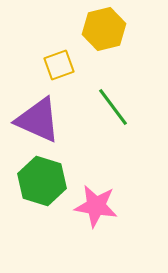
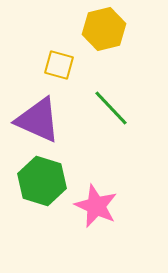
yellow square: rotated 36 degrees clockwise
green line: moved 2 px left, 1 px down; rotated 6 degrees counterclockwise
pink star: rotated 15 degrees clockwise
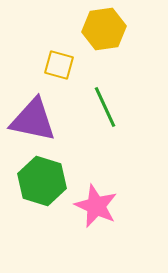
yellow hexagon: rotated 6 degrees clockwise
green line: moved 6 px left, 1 px up; rotated 18 degrees clockwise
purple triangle: moved 5 px left; rotated 12 degrees counterclockwise
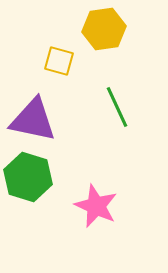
yellow square: moved 4 px up
green line: moved 12 px right
green hexagon: moved 14 px left, 4 px up
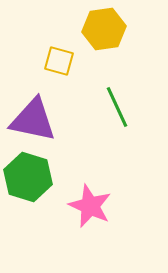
pink star: moved 6 px left
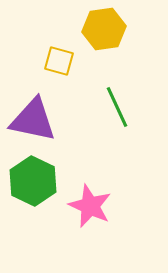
green hexagon: moved 5 px right, 4 px down; rotated 9 degrees clockwise
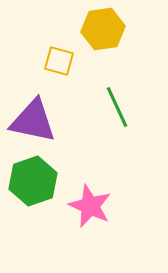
yellow hexagon: moved 1 px left
purple triangle: moved 1 px down
green hexagon: rotated 15 degrees clockwise
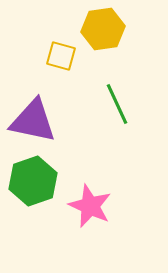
yellow square: moved 2 px right, 5 px up
green line: moved 3 px up
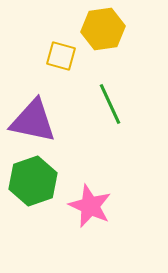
green line: moved 7 px left
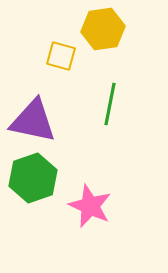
green line: rotated 36 degrees clockwise
green hexagon: moved 3 px up
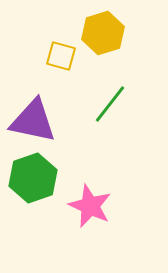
yellow hexagon: moved 4 px down; rotated 9 degrees counterclockwise
green line: rotated 27 degrees clockwise
